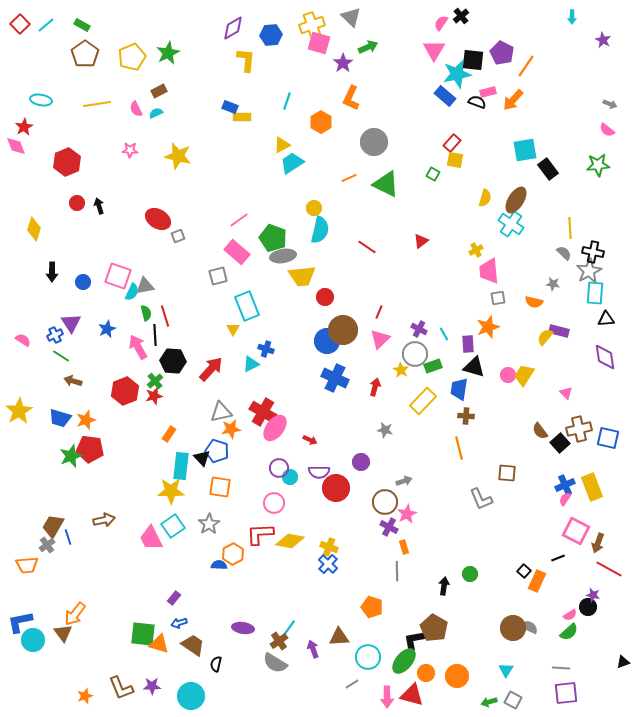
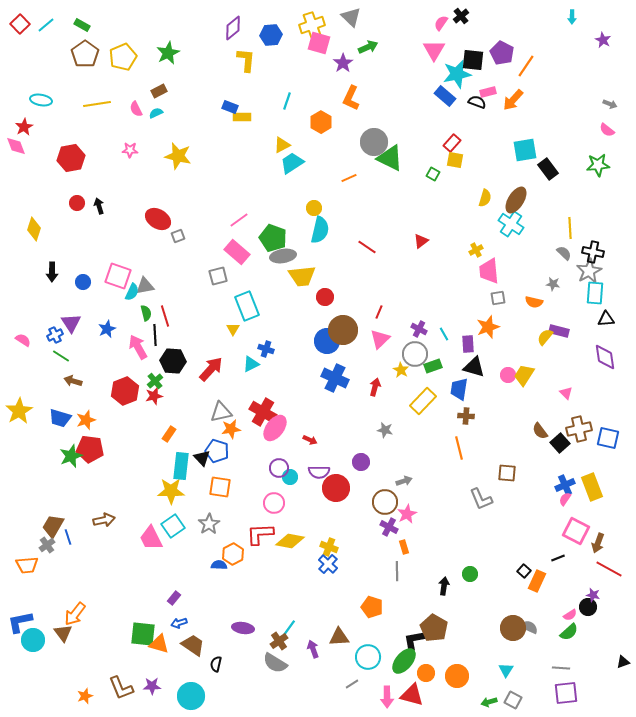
purple diamond at (233, 28): rotated 10 degrees counterclockwise
yellow pentagon at (132, 57): moved 9 px left
red hexagon at (67, 162): moved 4 px right, 4 px up; rotated 12 degrees clockwise
green triangle at (386, 184): moved 4 px right, 26 px up
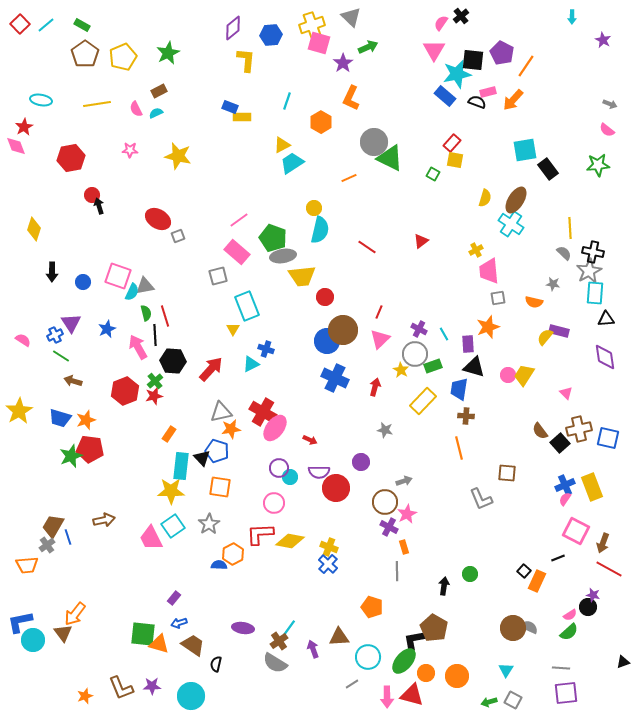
red circle at (77, 203): moved 15 px right, 8 px up
brown arrow at (598, 543): moved 5 px right
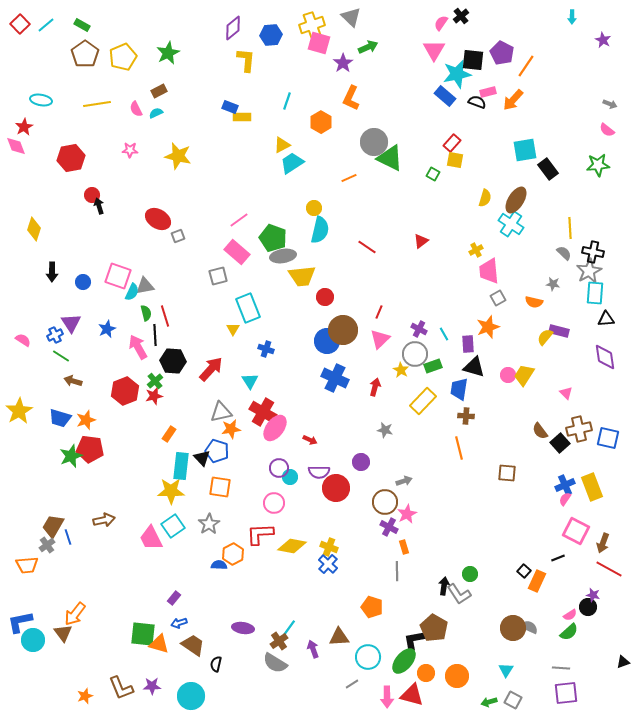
gray square at (498, 298): rotated 21 degrees counterclockwise
cyan rectangle at (247, 306): moved 1 px right, 2 px down
cyan triangle at (251, 364): moved 1 px left, 17 px down; rotated 36 degrees counterclockwise
gray L-shape at (481, 499): moved 22 px left, 95 px down; rotated 10 degrees counterclockwise
yellow diamond at (290, 541): moved 2 px right, 5 px down
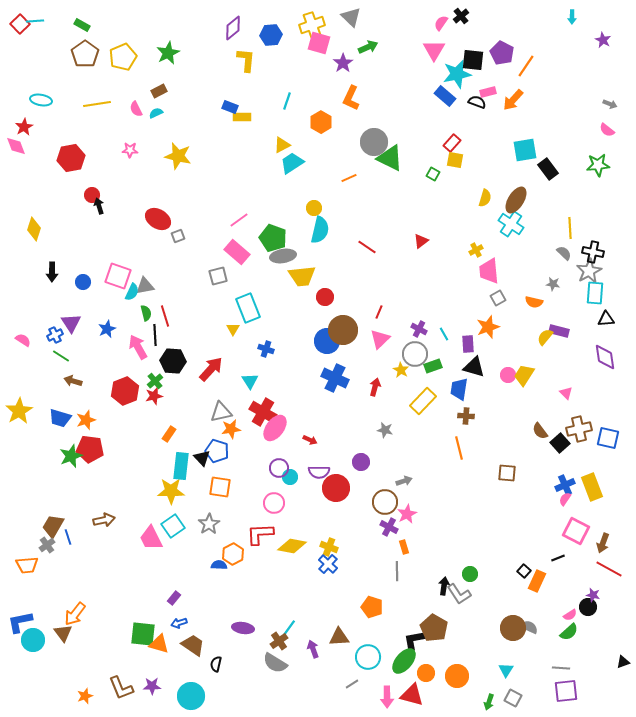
cyan line at (46, 25): moved 11 px left, 4 px up; rotated 36 degrees clockwise
purple square at (566, 693): moved 2 px up
gray square at (513, 700): moved 2 px up
green arrow at (489, 702): rotated 56 degrees counterclockwise
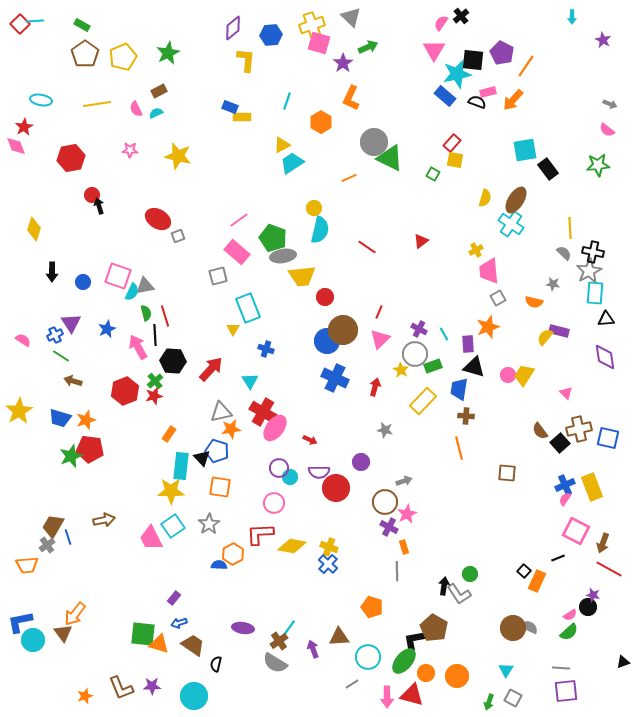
cyan circle at (191, 696): moved 3 px right
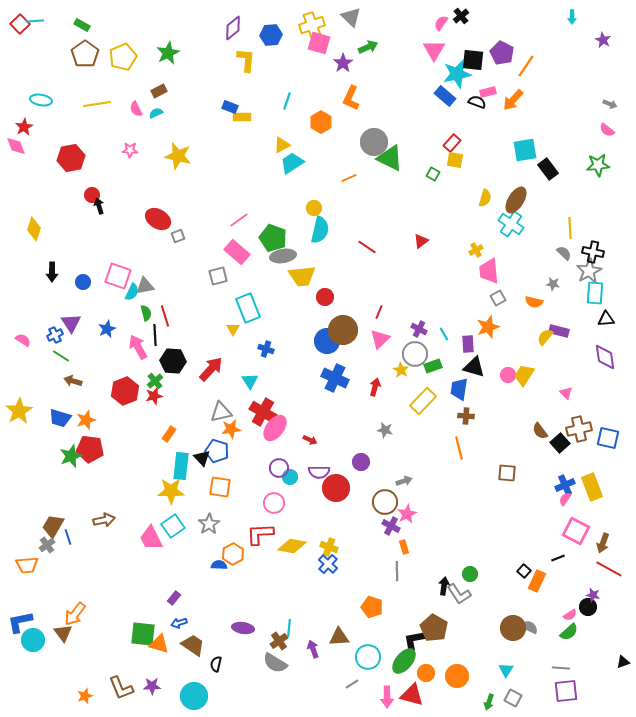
purple cross at (389, 527): moved 2 px right, 1 px up
cyan line at (289, 628): rotated 30 degrees counterclockwise
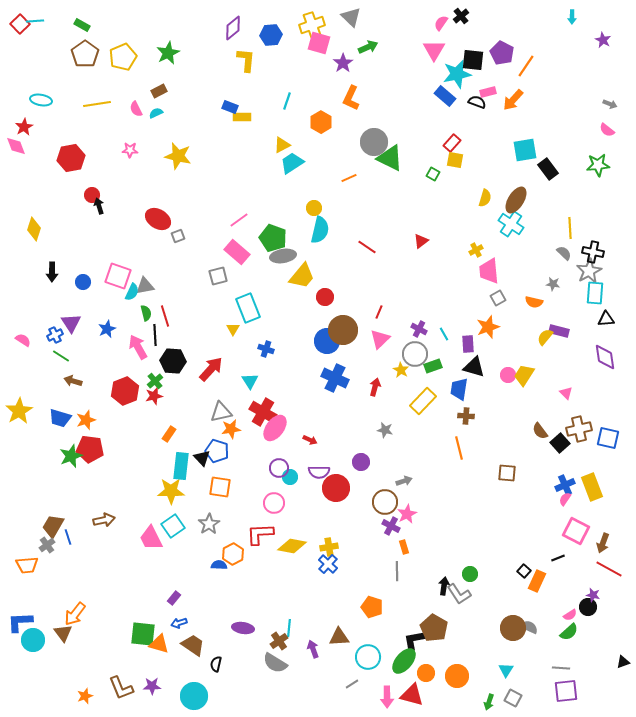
yellow trapezoid at (302, 276): rotated 44 degrees counterclockwise
yellow cross at (329, 547): rotated 30 degrees counterclockwise
blue L-shape at (20, 622): rotated 8 degrees clockwise
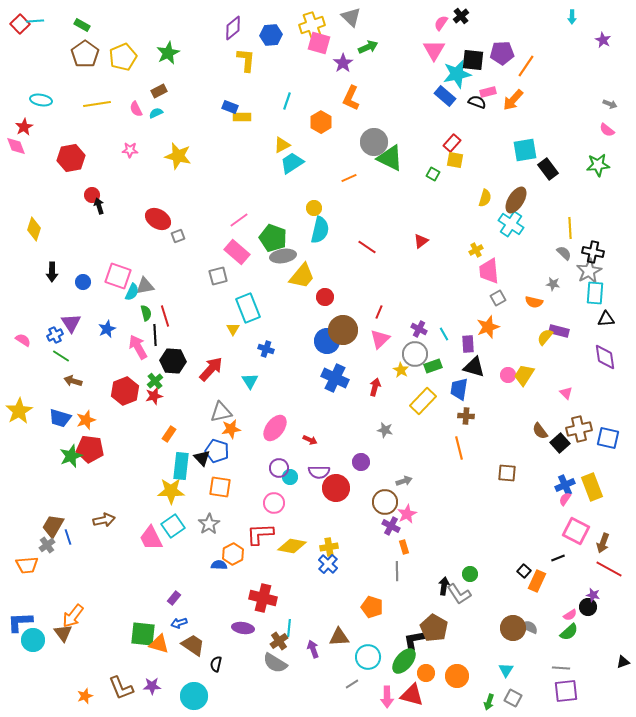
purple pentagon at (502, 53): rotated 30 degrees counterclockwise
red cross at (263, 412): moved 186 px down; rotated 16 degrees counterclockwise
orange arrow at (75, 614): moved 2 px left, 2 px down
